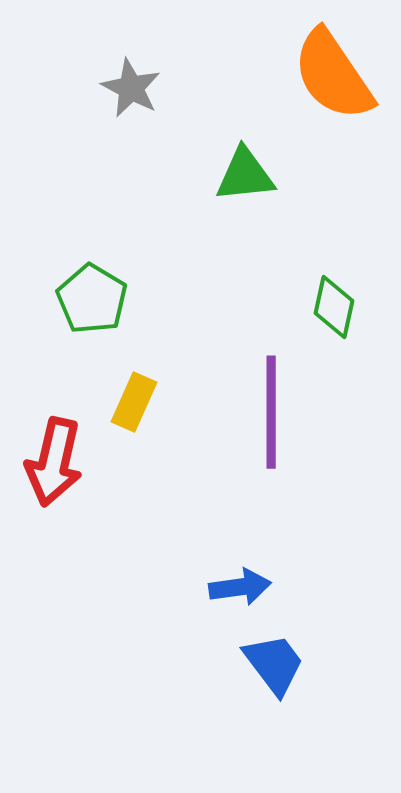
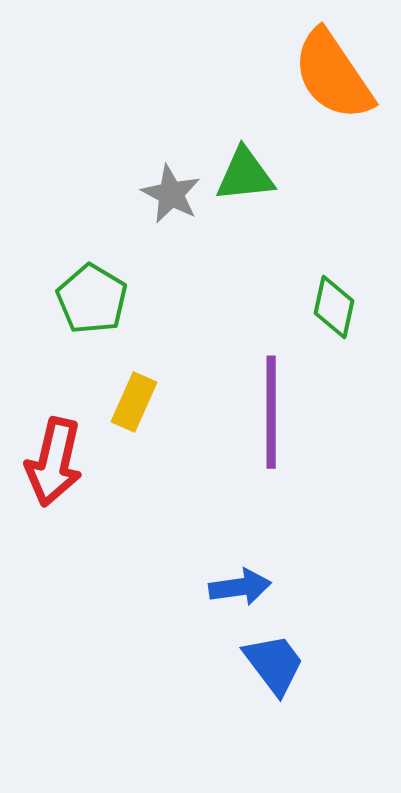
gray star: moved 40 px right, 106 px down
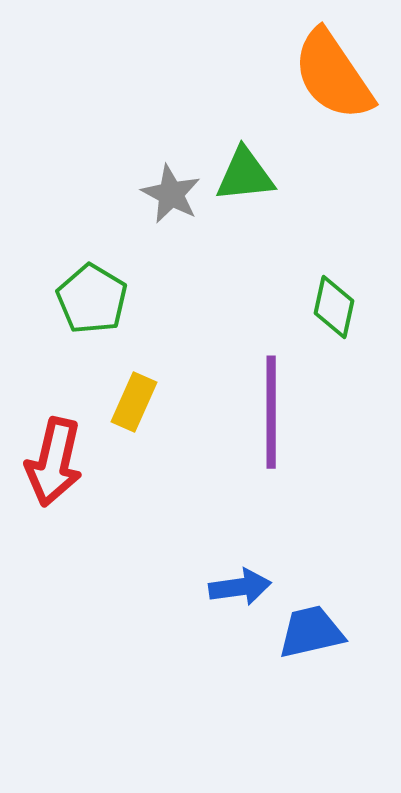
blue trapezoid: moved 37 px right, 32 px up; rotated 66 degrees counterclockwise
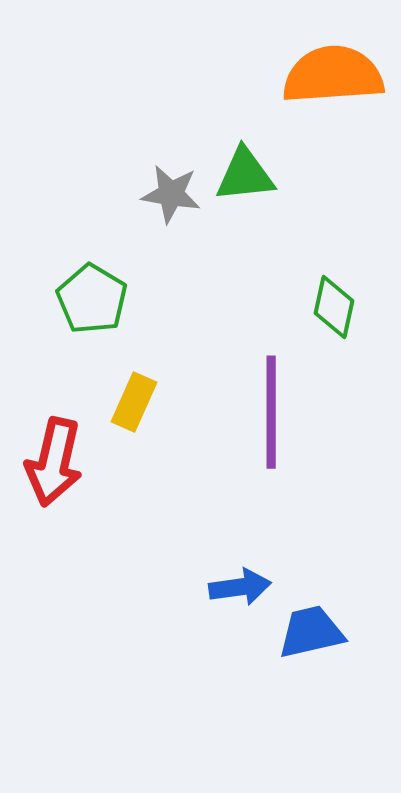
orange semicircle: rotated 120 degrees clockwise
gray star: rotated 18 degrees counterclockwise
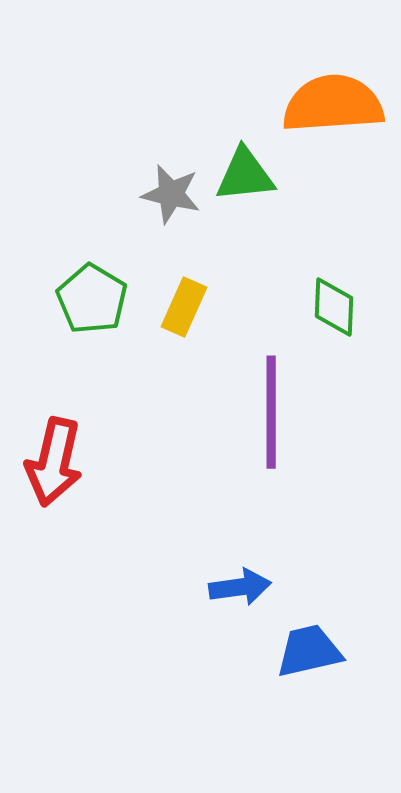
orange semicircle: moved 29 px down
gray star: rotated 4 degrees clockwise
green diamond: rotated 10 degrees counterclockwise
yellow rectangle: moved 50 px right, 95 px up
blue trapezoid: moved 2 px left, 19 px down
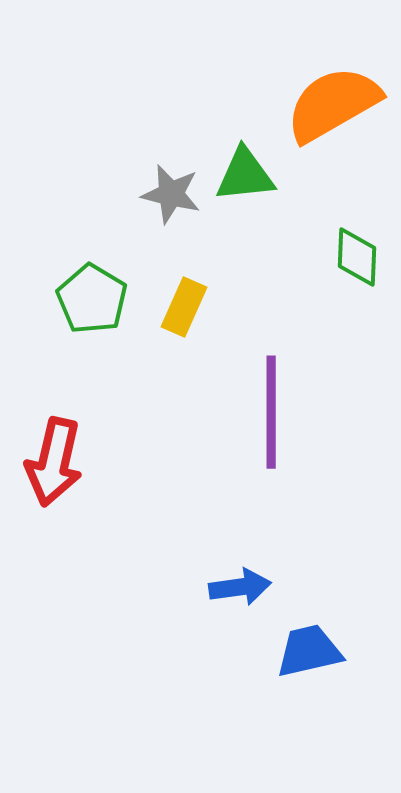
orange semicircle: rotated 26 degrees counterclockwise
green diamond: moved 23 px right, 50 px up
